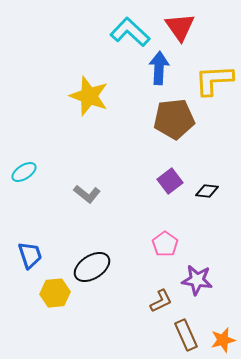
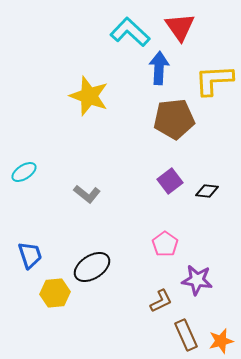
orange star: moved 2 px left, 1 px down
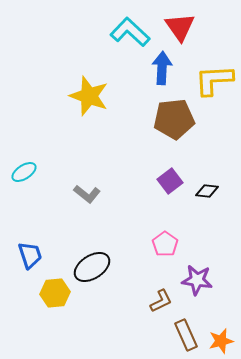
blue arrow: moved 3 px right
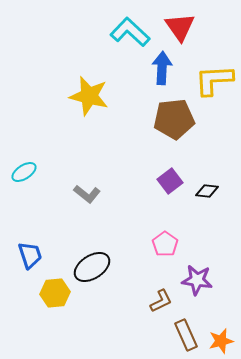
yellow star: rotated 6 degrees counterclockwise
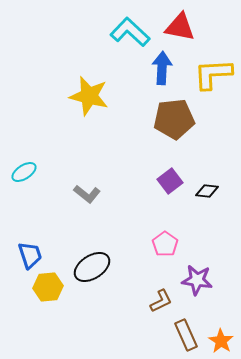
red triangle: rotated 44 degrees counterclockwise
yellow L-shape: moved 1 px left, 6 px up
yellow hexagon: moved 7 px left, 6 px up
orange star: rotated 25 degrees counterclockwise
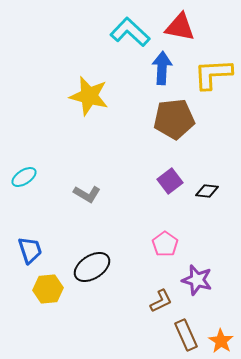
cyan ellipse: moved 5 px down
gray L-shape: rotated 8 degrees counterclockwise
blue trapezoid: moved 5 px up
purple star: rotated 8 degrees clockwise
yellow hexagon: moved 2 px down
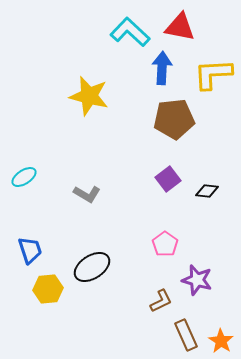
purple square: moved 2 px left, 2 px up
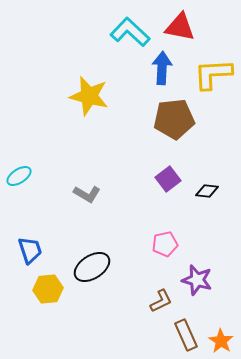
cyan ellipse: moved 5 px left, 1 px up
pink pentagon: rotated 25 degrees clockwise
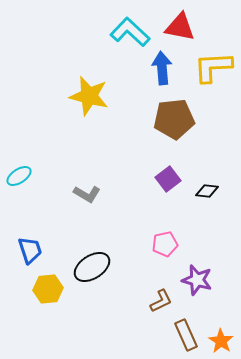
blue arrow: rotated 8 degrees counterclockwise
yellow L-shape: moved 7 px up
